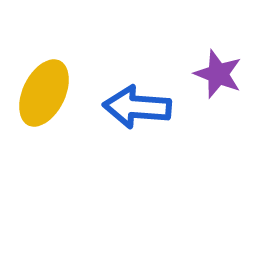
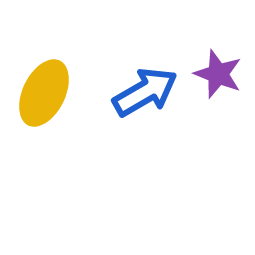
blue arrow: moved 8 px right, 15 px up; rotated 146 degrees clockwise
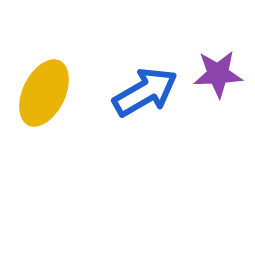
purple star: rotated 24 degrees counterclockwise
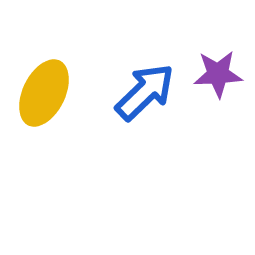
blue arrow: rotated 14 degrees counterclockwise
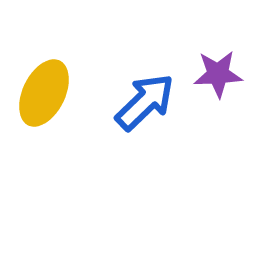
blue arrow: moved 10 px down
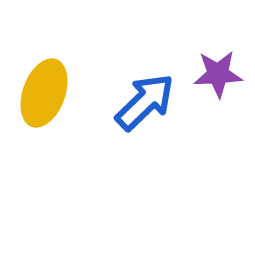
yellow ellipse: rotated 6 degrees counterclockwise
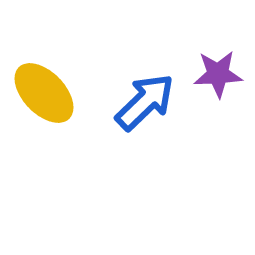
yellow ellipse: rotated 64 degrees counterclockwise
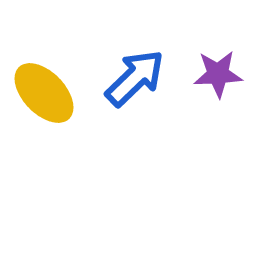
blue arrow: moved 10 px left, 24 px up
